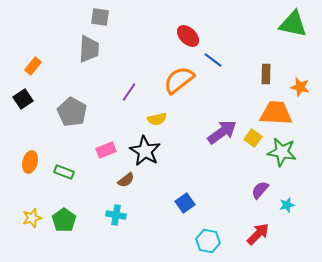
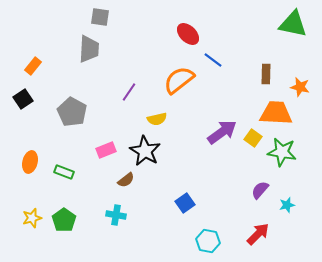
red ellipse: moved 2 px up
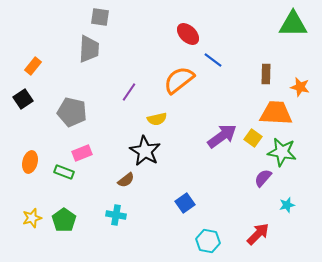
green triangle: rotated 12 degrees counterclockwise
gray pentagon: rotated 16 degrees counterclockwise
purple arrow: moved 4 px down
pink rectangle: moved 24 px left, 3 px down
purple semicircle: moved 3 px right, 12 px up
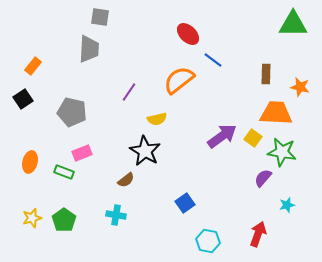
red arrow: rotated 25 degrees counterclockwise
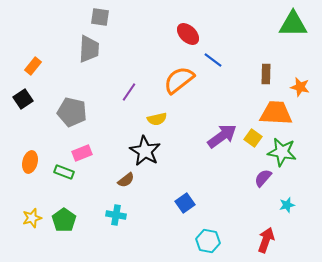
red arrow: moved 8 px right, 6 px down
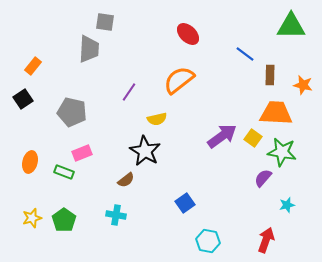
gray square: moved 5 px right, 5 px down
green triangle: moved 2 px left, 2 px down
blue line: moved 32 px right, 6 px up
brown rectangle: moved 4 px right, 1 px down
orange star: moved 3 px right, 2 px up
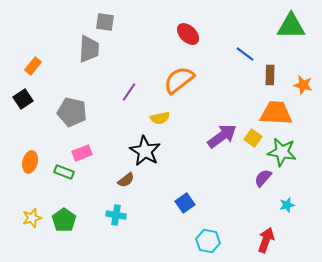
yellow semicircle: moved 3 px right, 1 px up
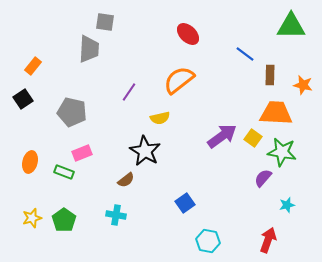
red arrow: moved 2 px right
